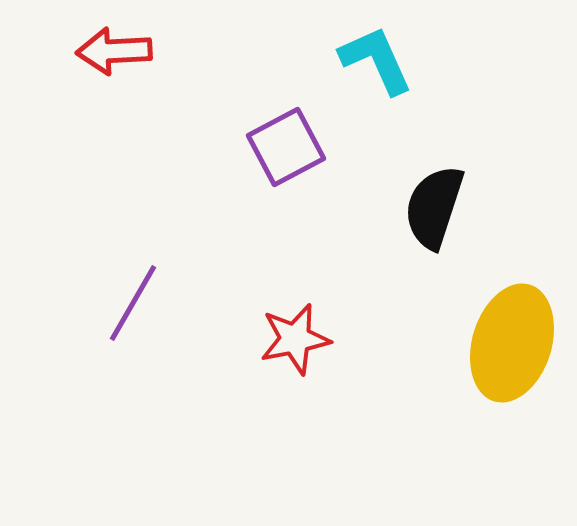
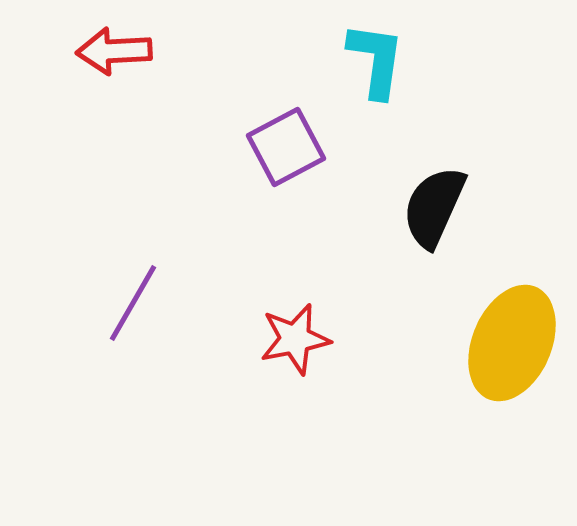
cyan L-shape: rotated 32 degrees clockwise
black semicircle: rotated 6 degrees clockwise
yellow ellipse: rotated 6 degrees clockwise
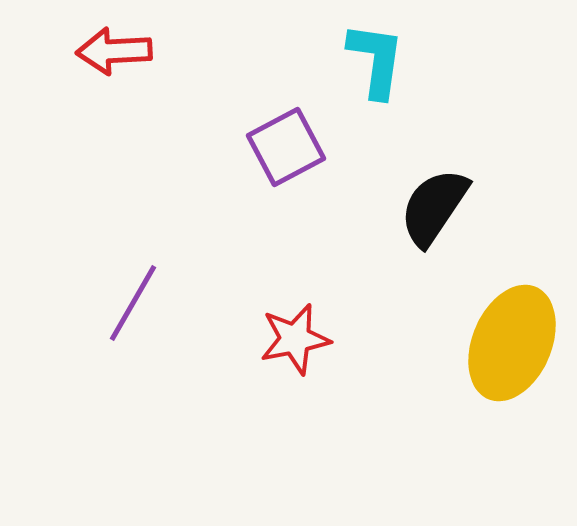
black semicircle: rotated 10 degrees clockwise
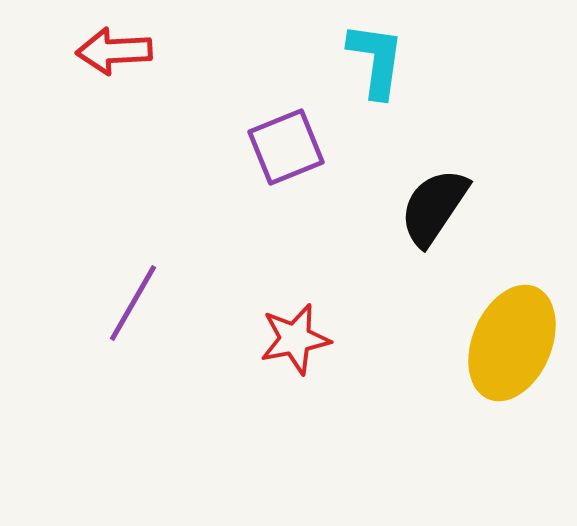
purple square: rotated 6 degrees clockwise
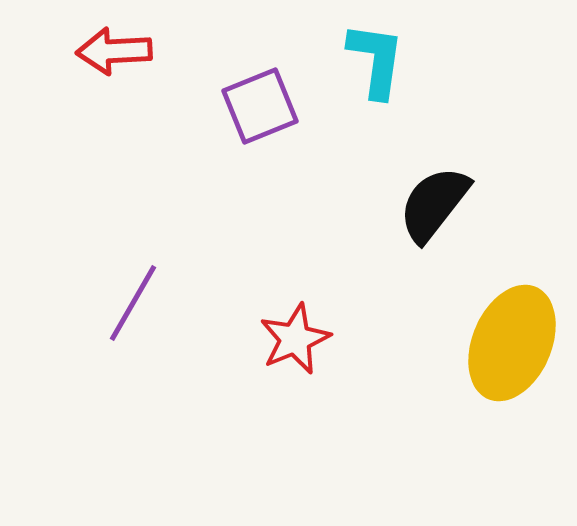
purple square: moved 26 px left, 41 px up
black semicircle: moved 3 px up; rotated 4 degrees clockwise
red star: rotated 12 degrees counterclockwise
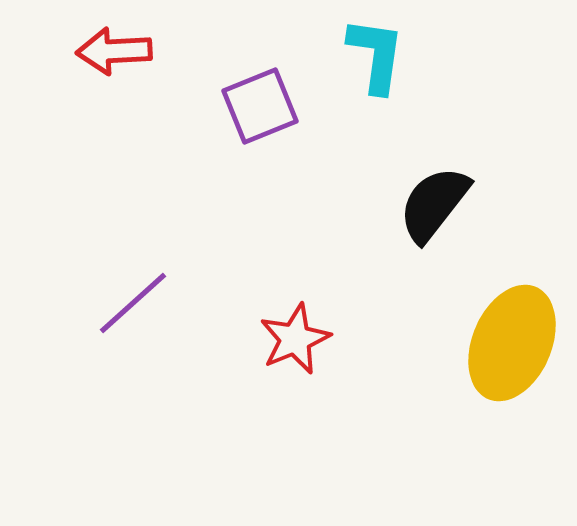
cyan L-shape: moved 5 px up
purple line: rotated 18 degrees clockwise
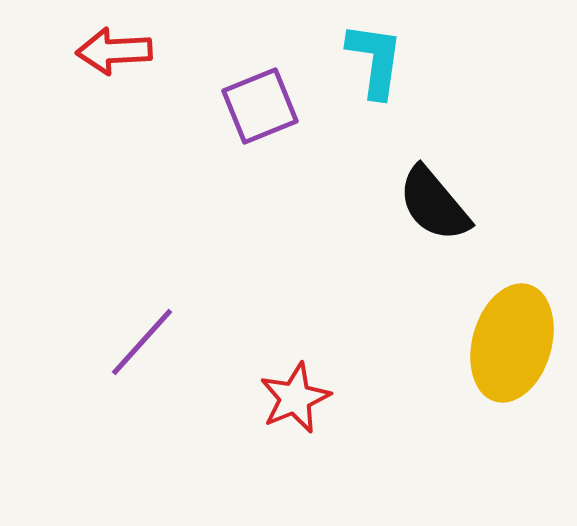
cyan L-shape: moved 1 px left, 5 px down
black semicircle: rotated 78 degrees counterclockwise
purple line: moved 9 px right, 39 px down; rotated 6 degrees counterclockwise
red star: moved 59 px down
yellow ellipse: rotated 7 degrees counterclockwise
